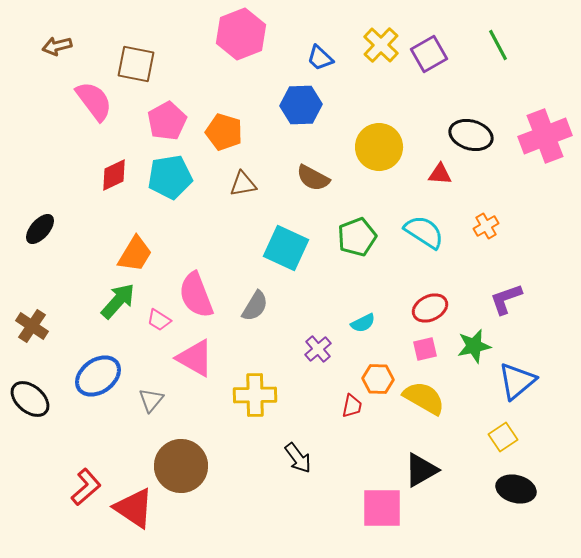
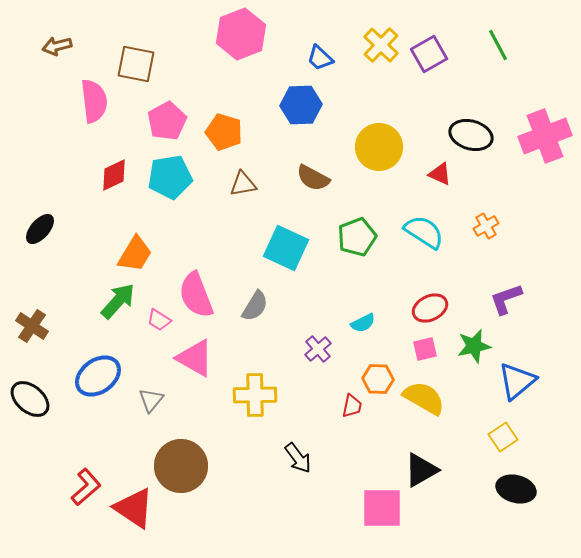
pink semicircle at (94, 101): rotated 30 degrees clockwise
red triangle at (440, 174): rotated 20 degrees clockwise
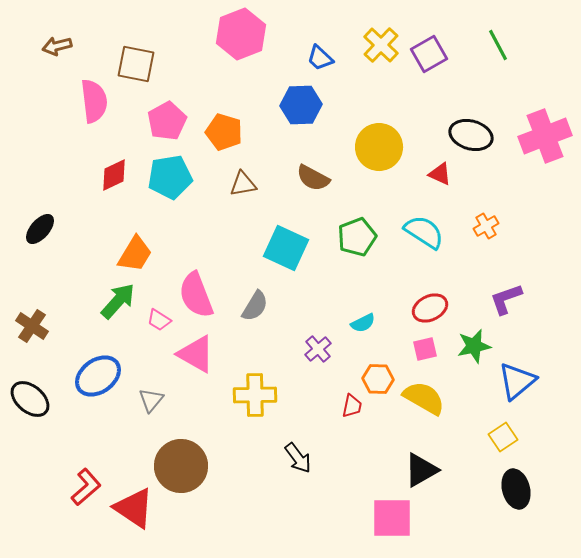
pink triangle at (195, 358): moved 1 px right, 4 px up
black ellipse at (516, 489): rotated 60 degrees clockwise
pink square at (382, 508): moved 10 px right, 10 px down
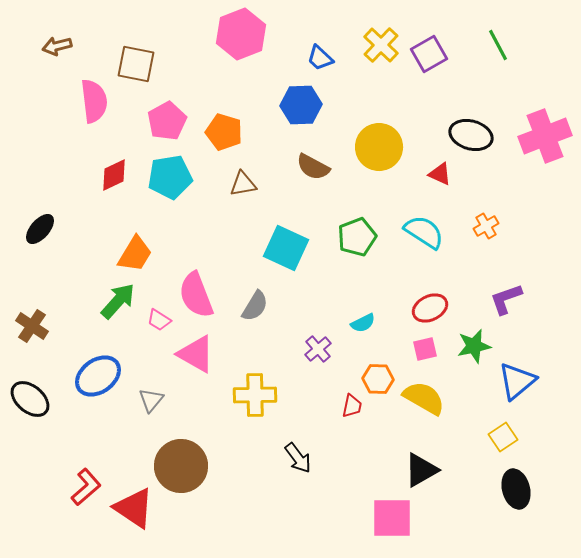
brown semicircle at (313, 178): moved 11 px up
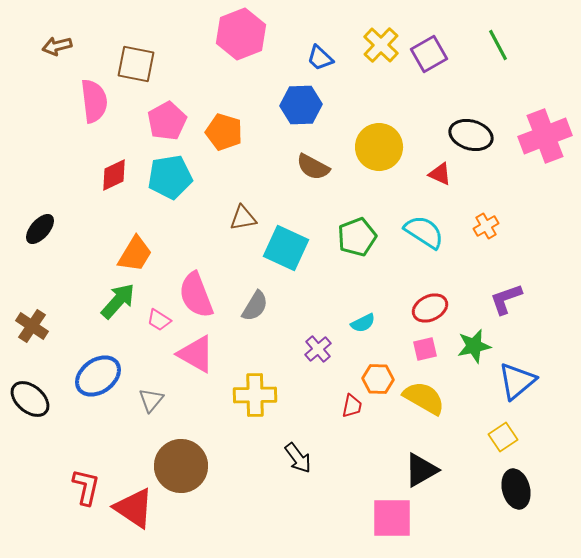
brown triangle at (243, 184): moved 34 px down
red L-shape at (86, 487): rotated 36 degrees counterclockwise
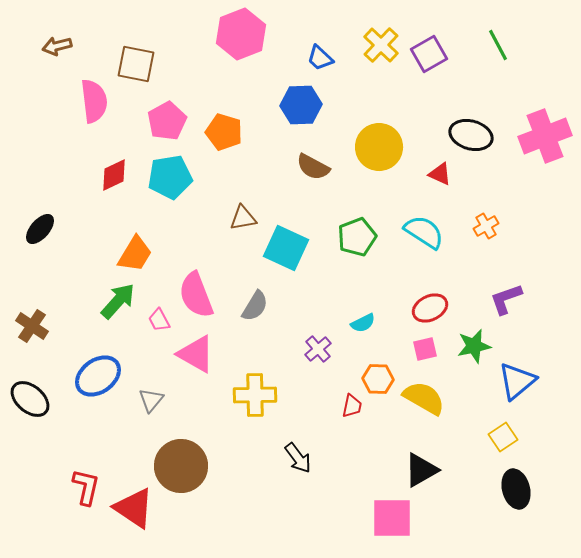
pink trapezoid at (159, 320): rotated 30 degrees clockwise
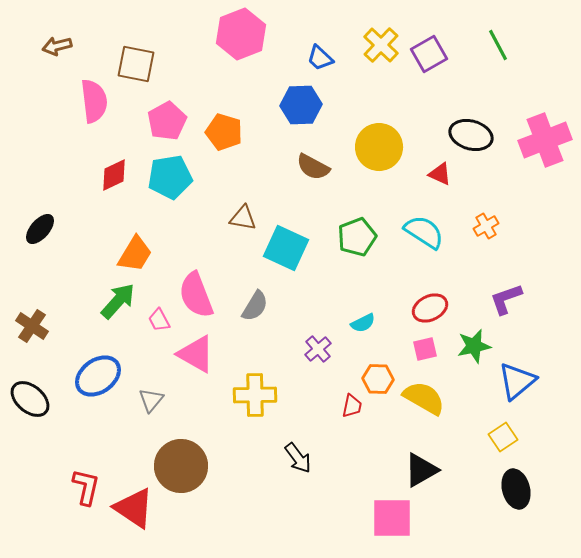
pink cross at (545, 136): moved 4 px down
brown triangle at (243, 218): rotated 20 degrees clockwise
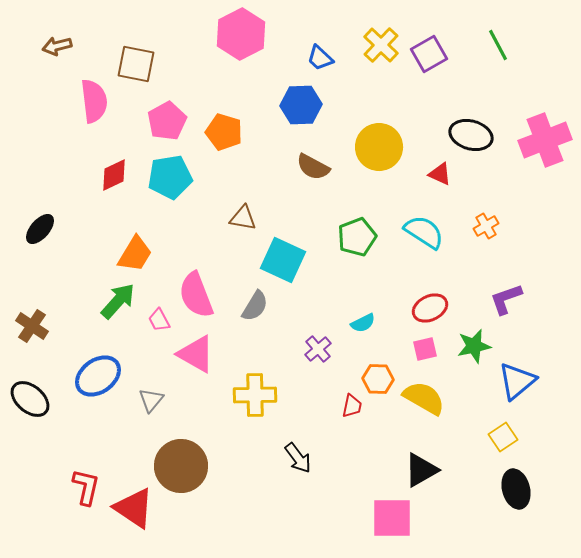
pink hexagon at (241, 34): rotated 6 degrees counterclockwise
cyan square at (286, 248): moved 3 px left, 12 px down
